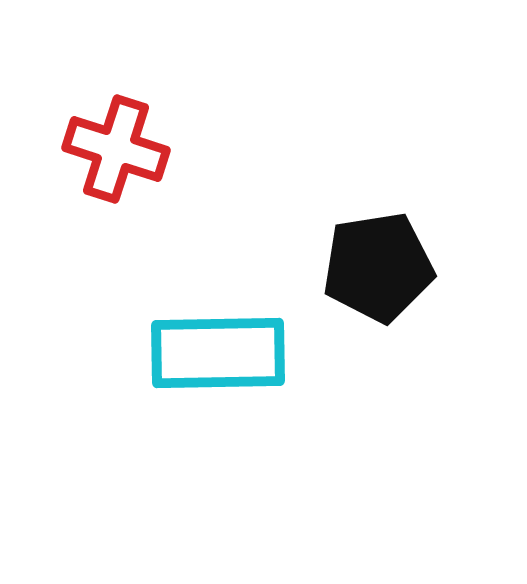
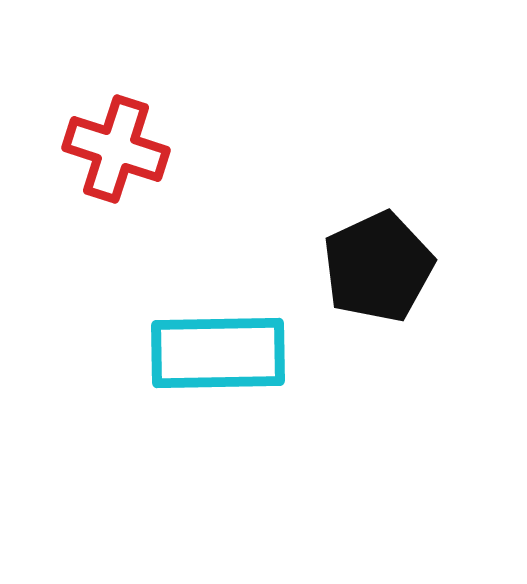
black pentagon: rotated 16 degrees counterclockwise
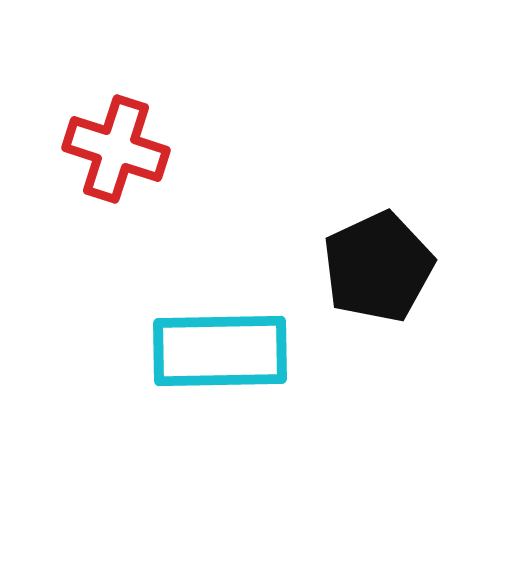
cyan rectangle: moved 2 px right, 2 px up
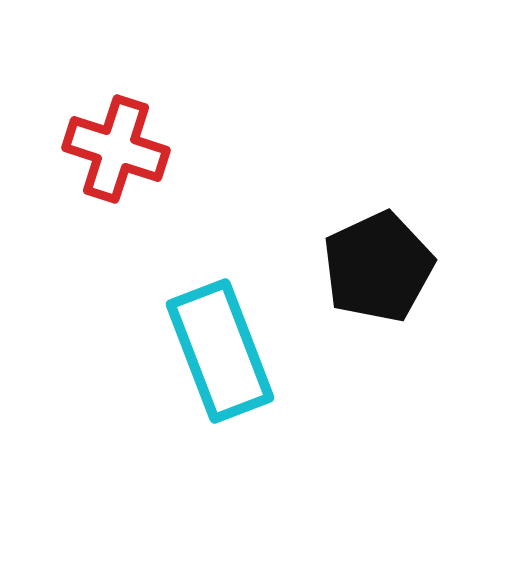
cyan rectangle: rotated 70 degrees clockwise
